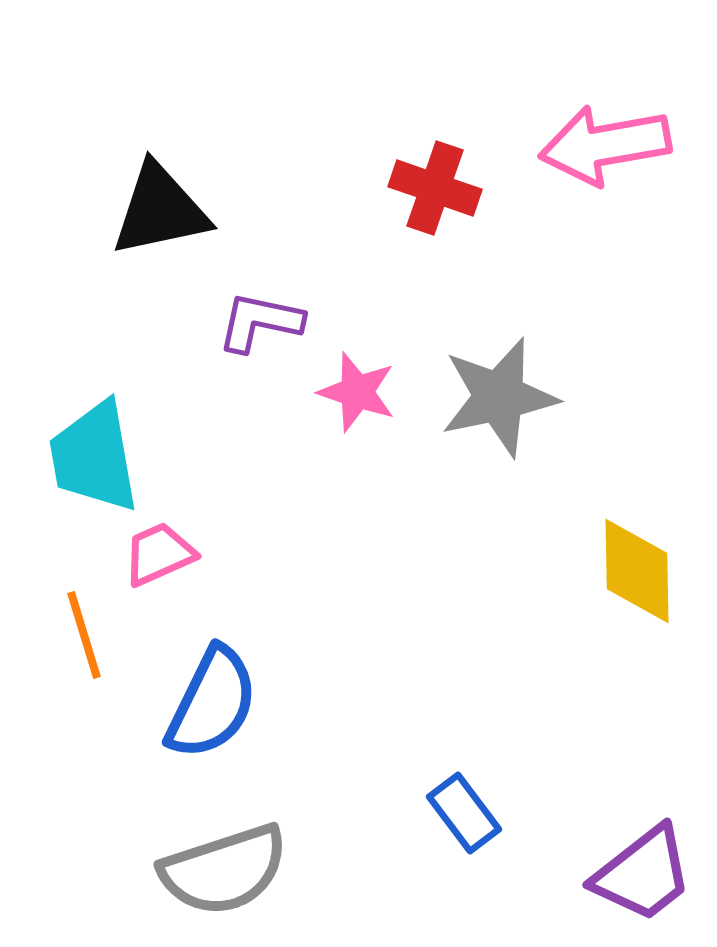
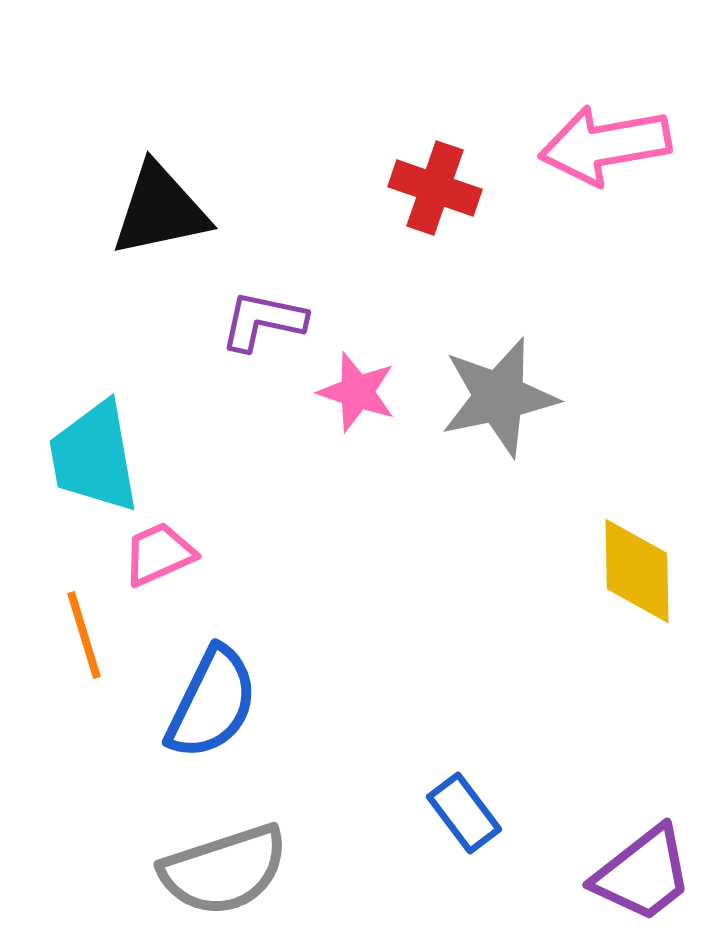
purple L-shape: moved 3 px right, 1 px up
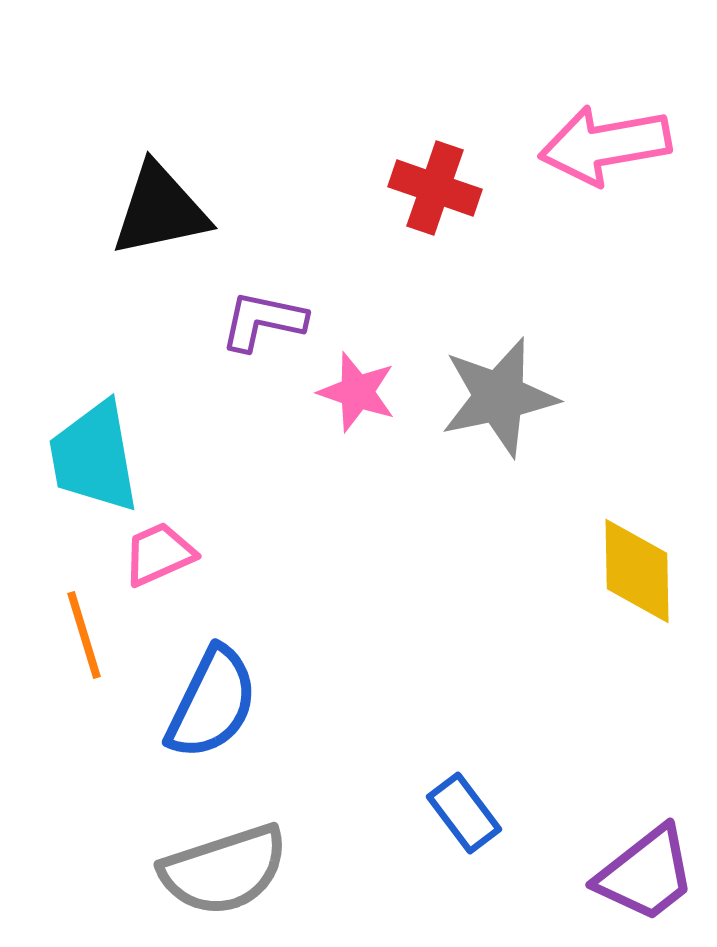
purple trapezoid: moved 3 px right
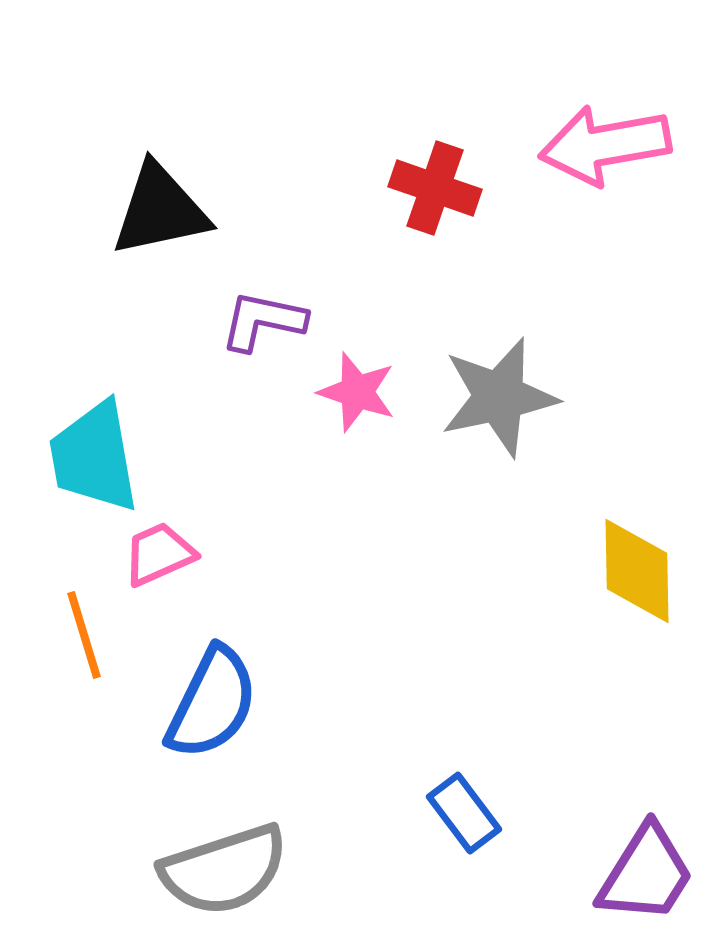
purple trapezoid: rotated 20 degrees counterclockwise
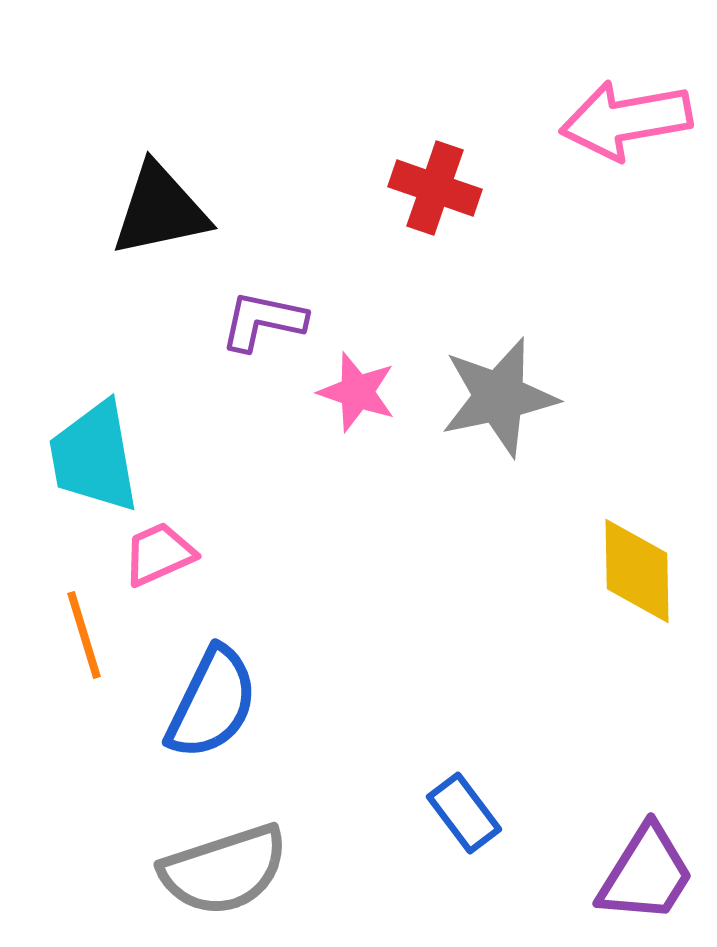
pink arrow: moved 21 px right, 25 px up
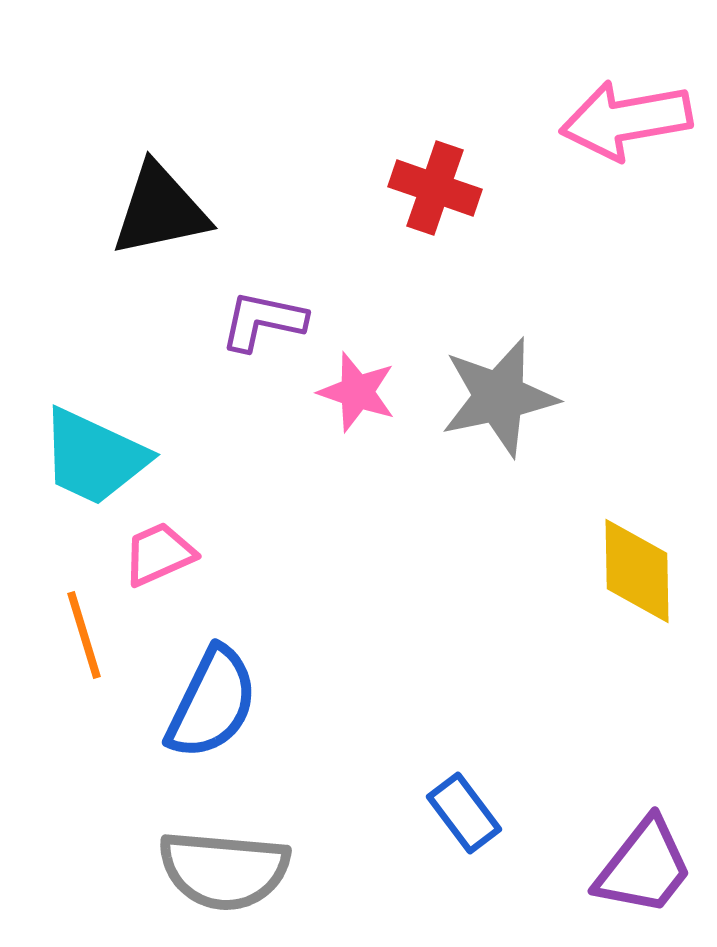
cyan trapezoid: rotated 55 degrees counterclockwise
gray semicircle: rotated 23 degrees clockwise
purple trapezoid: moved 2 px left, 7 px up; rotated 6 degrees clockwise
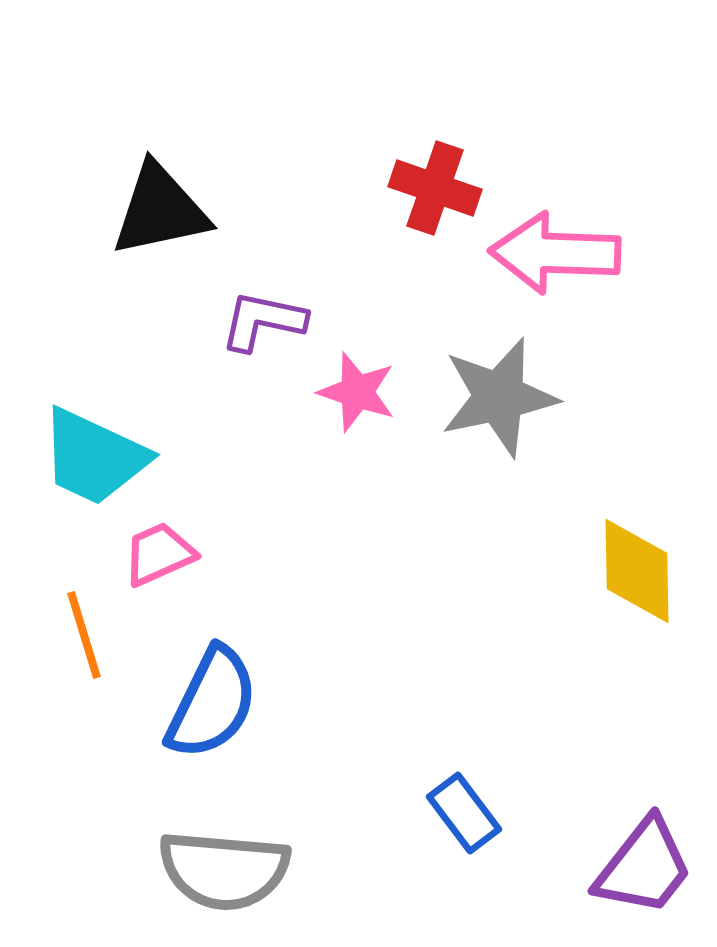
pink arrow: moved 71 px left, 133 px down; rotated 12 degrees clockwise
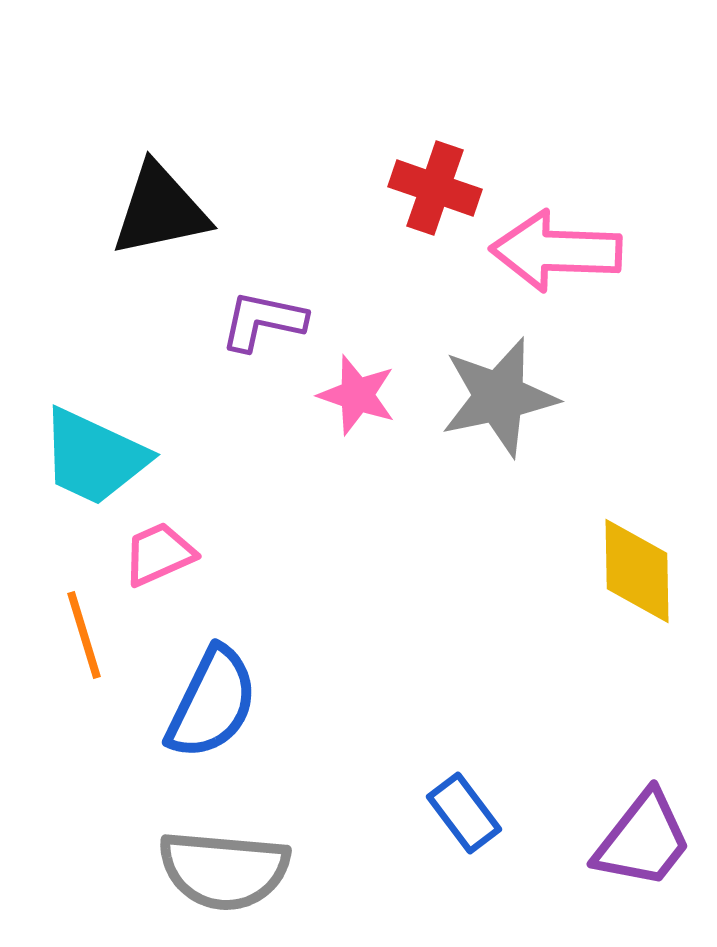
pink arrow: moved 1 px right, 2 px up
pink star: moved 3 px down
purple trapezoid: moved 1 px left, 27 px up
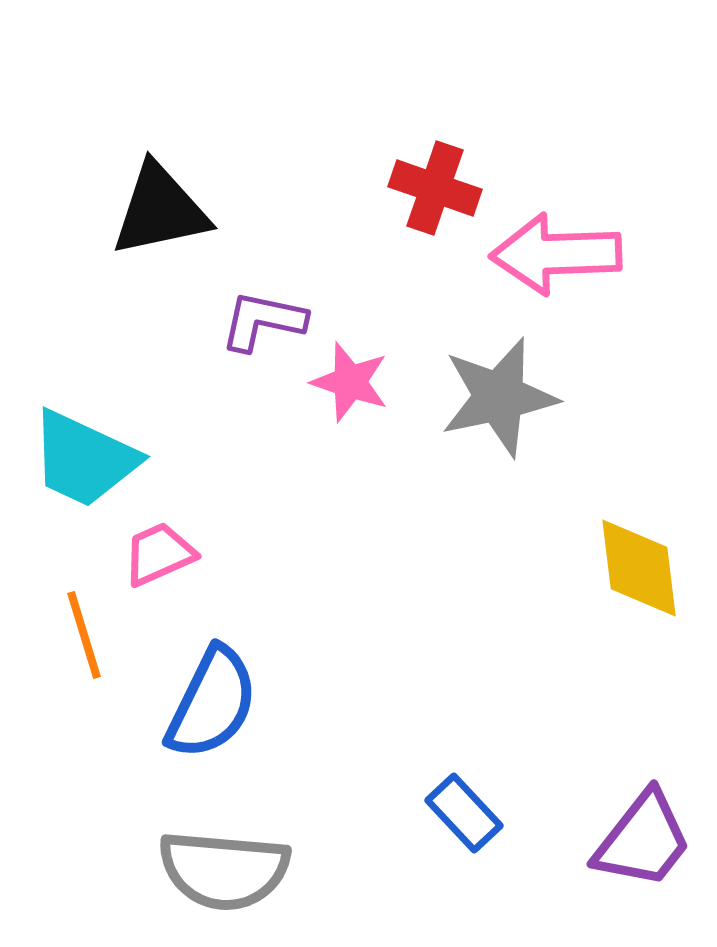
pink arrow: moved 3 px down; rotated 4 degrees counterclockwise
pink star: moved 7 px left, 13 px up
cyan trapezoid: moved 10 px left, 2 px down
yellow diamond: moved 2 px right, 3 px up; rotated 6 degrees counterclockwise
blue rectangle: rotated 6 degrees counterclockwise
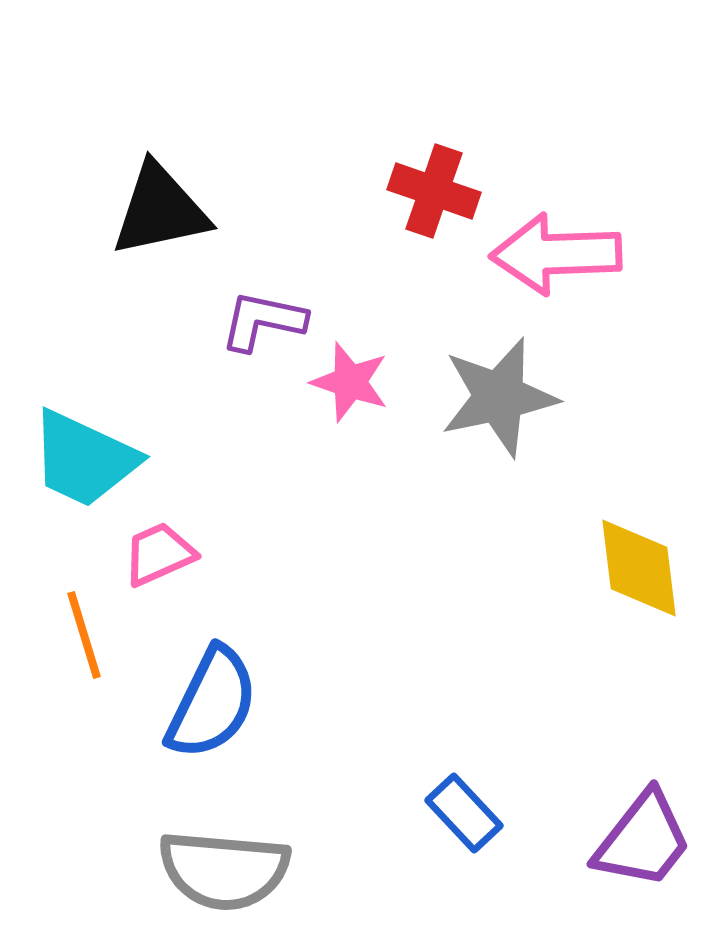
red cross: moved 1 px left, 3 px down
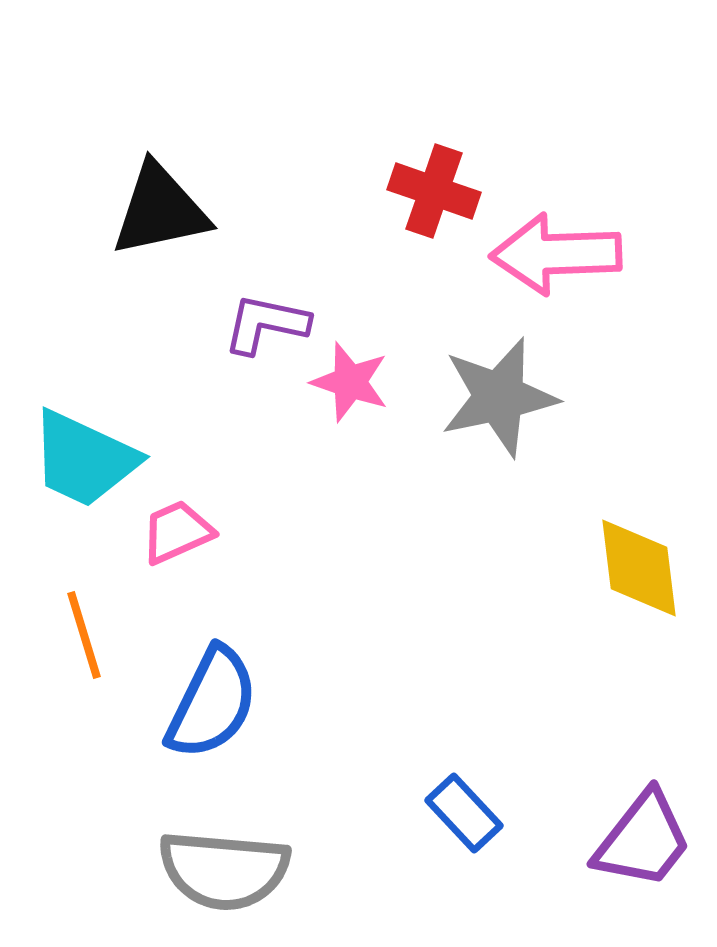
purple L-shape: moved 3 px right, 3 px down
pink trapezoid: moved 18 px right, 22 px up
